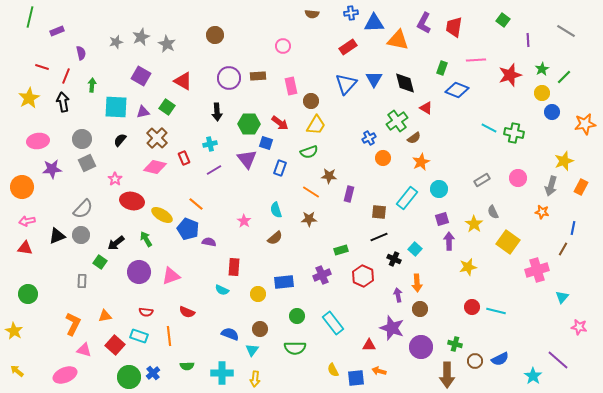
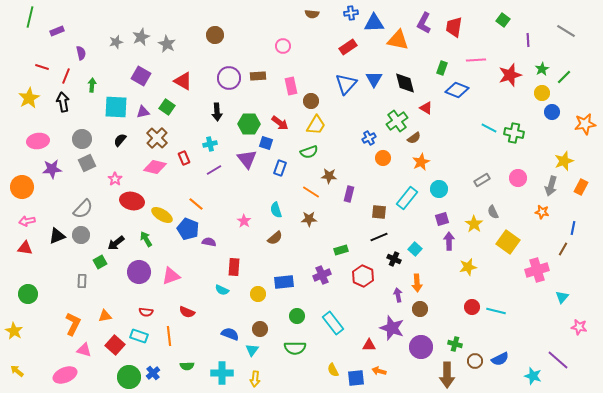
green square at (100, 262): rotated 24 degrees clockwise
cyan star at (533, 376): rotated 18 degrees counterclockwise
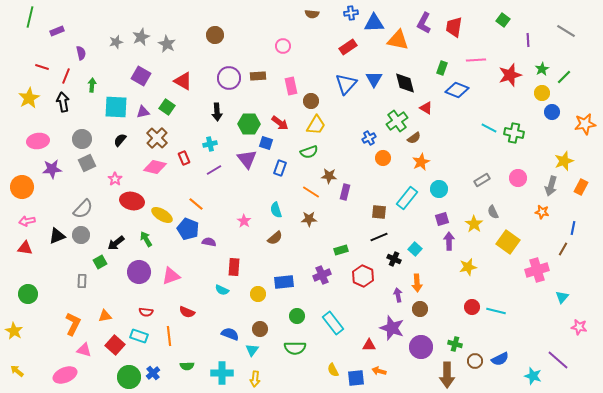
purple rectangle at (349, 194): moved 4 px left, 2 px up
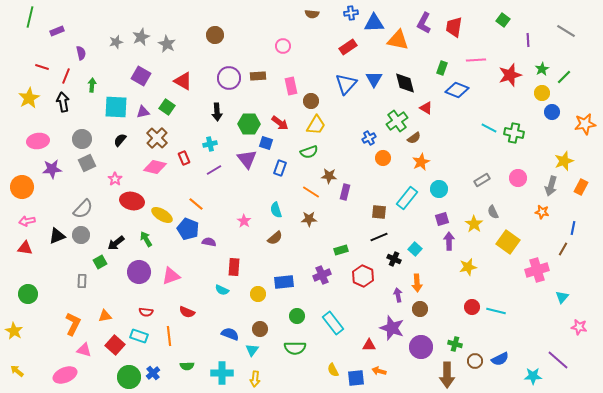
cyan star at (533, 376): rotated 18 degrees counterclockwise
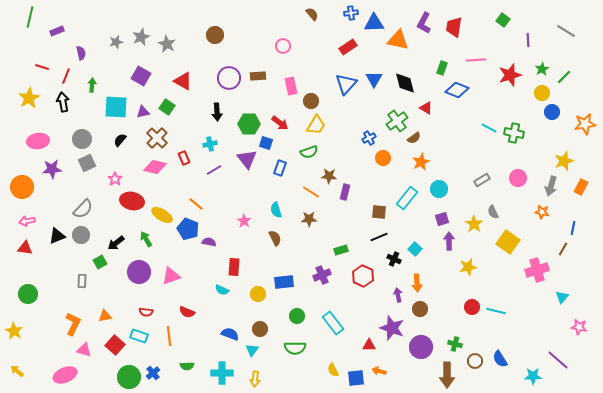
brown semicircle at (312, 14): rotated 136 degrees counterclockwise
brown semicircle at (275, 238): rotated 77 degrees counterclockwise
blue semicircle at (500, 359): rotated 84 degrees clockwise
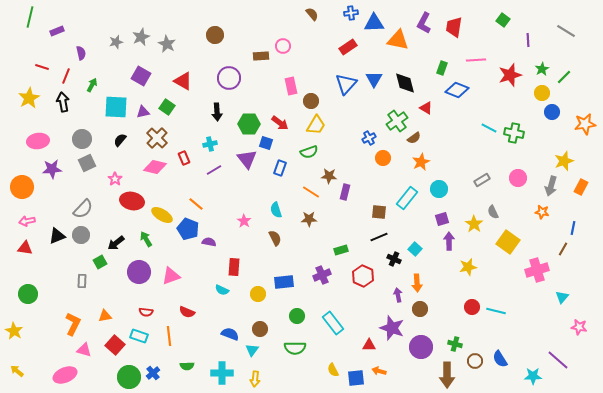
brown rectangle at (258, 76): moved 3 px right, 20 px up
green arrow at (92, 85): rotated 24 degrees clockwise
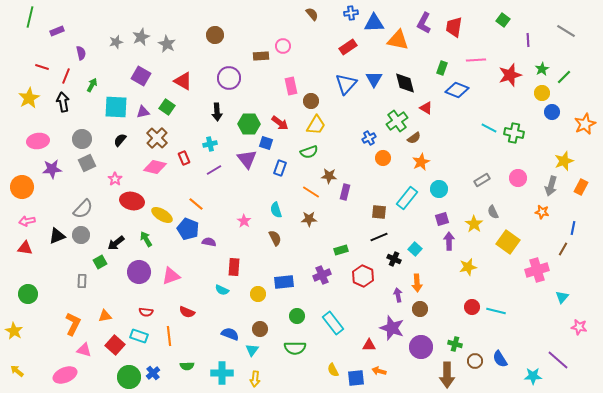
orange star at (585, 124): rotated 15 degrees counterclockwise
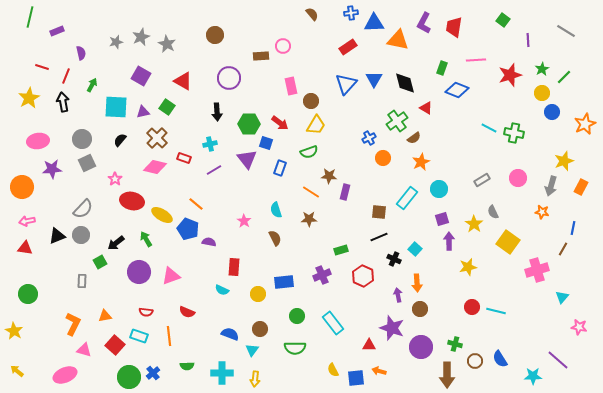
red rectangle at (184, 158): rotated 48 degrees counterclockwise
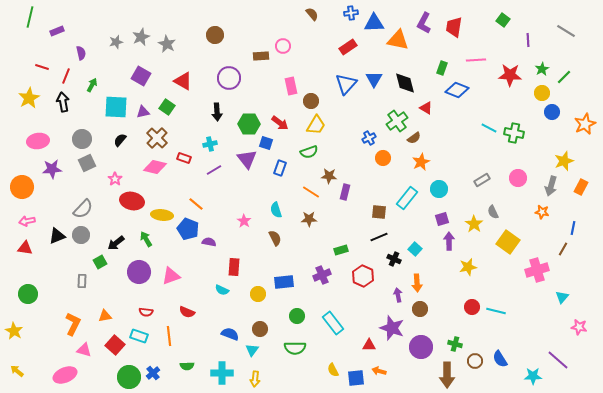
red star at (510, 75): rotated 20 degrees clockwise
yellow ellipse at (162, 215): rotated 25 degrees counterclockwise
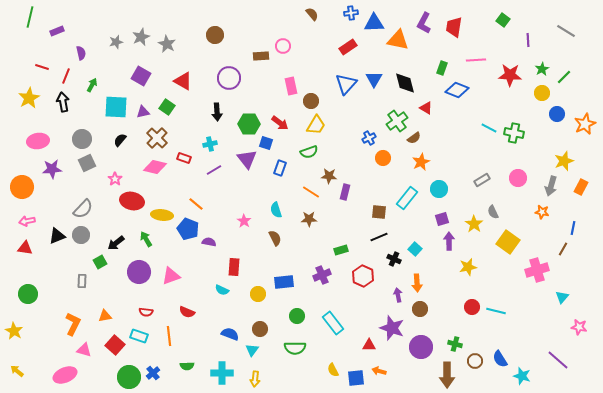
blue circle at (552, 112): moved 5 px right, 2 px down
cyan star at (533, 376): moved 11 px left; rotated 18 degrees clockwise
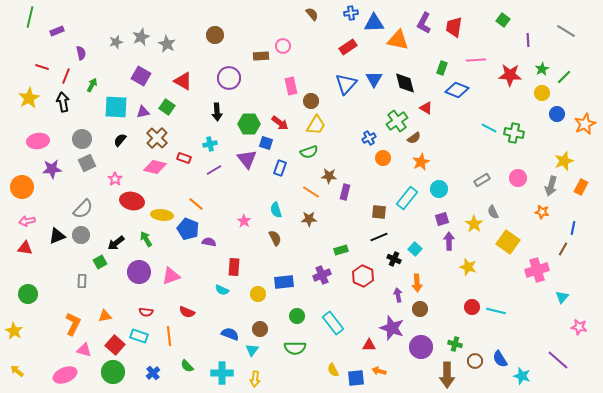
yellow star at (468, 267): rotated 30 degrees clockwise
green semicircle at (187, 366): rotated 48 degrees clockwise
green circle at (129, 377): moved 16 px left, 5 px up
